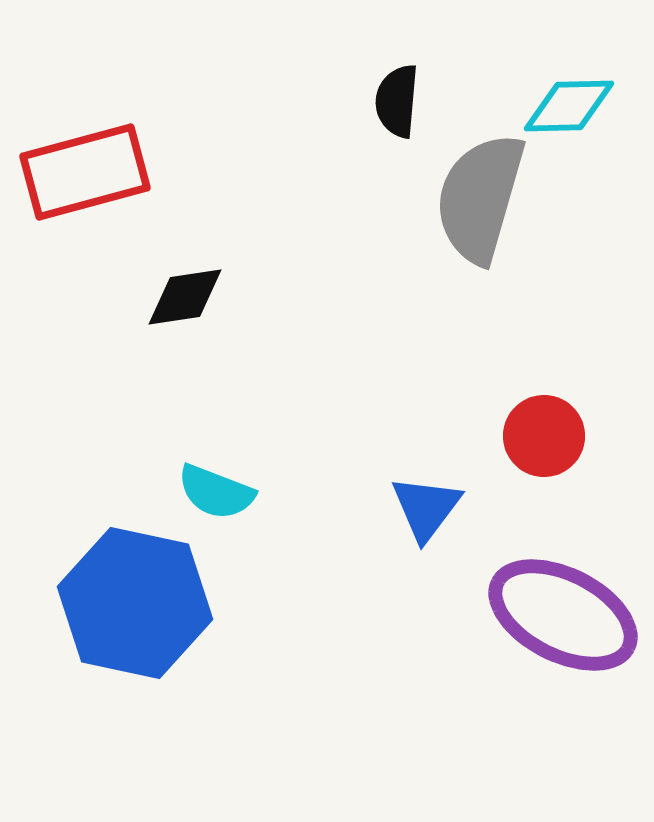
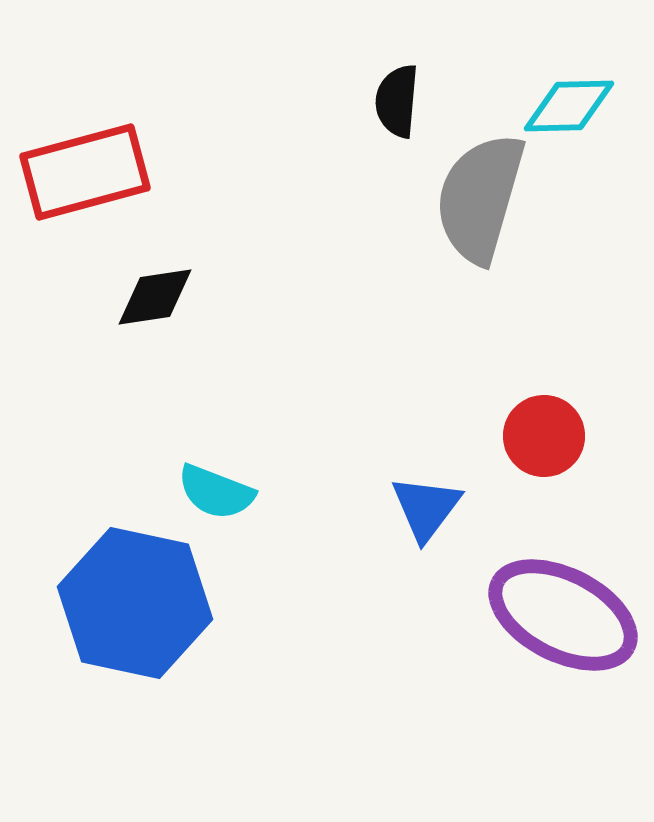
black diamond: moved 30 px left
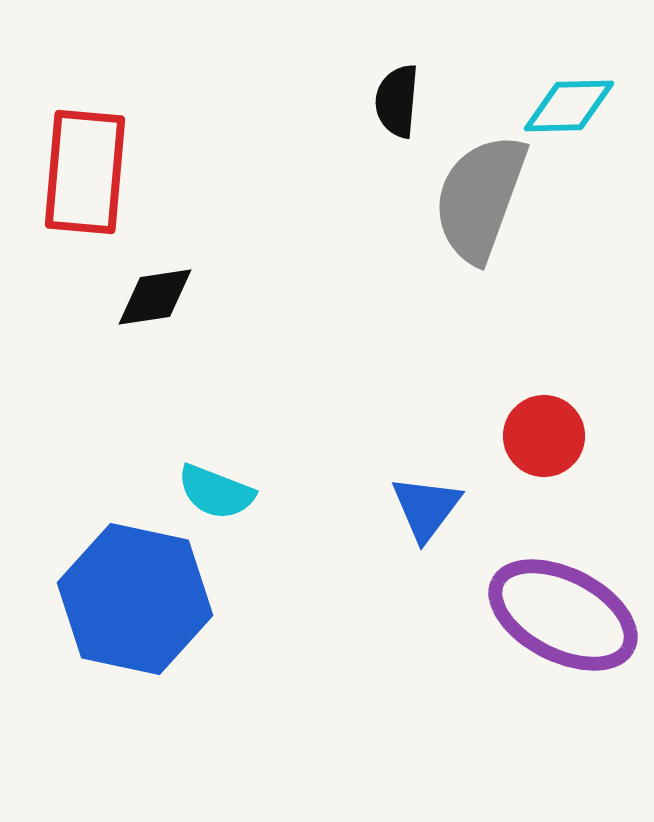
red rectangle: rotated 70 degrees counterclockwise
gray semicircle: rotated 4 degrees clockwise
blue hexagon: moved 4 px up
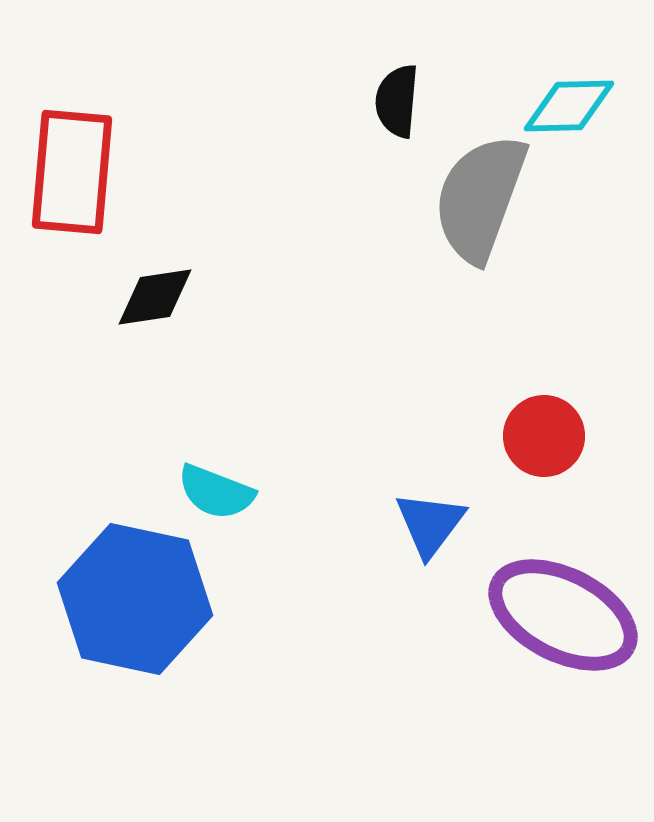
red rectangle: moved 13 px left
blue triangle: moved 4 px right, 16 px down
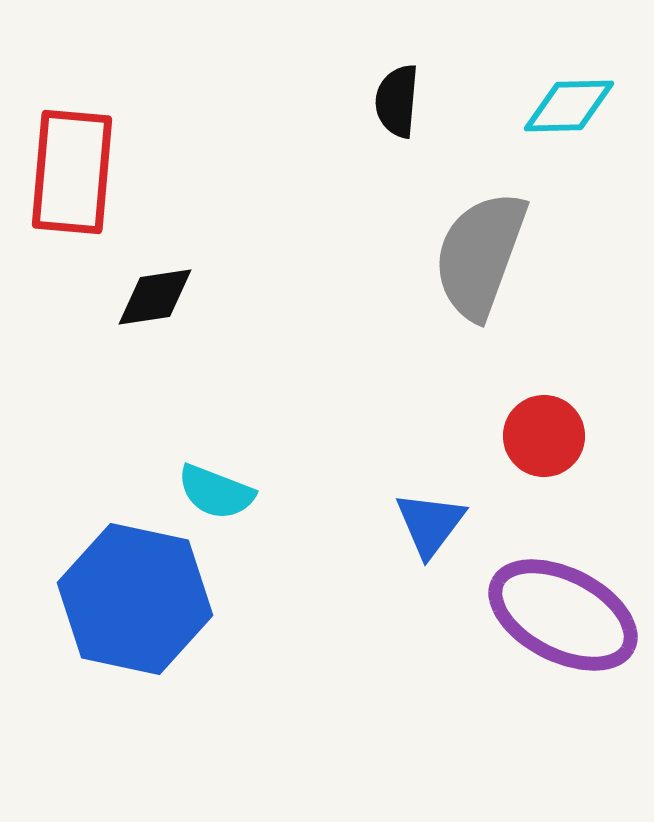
gray semicircle: moved 57 px down
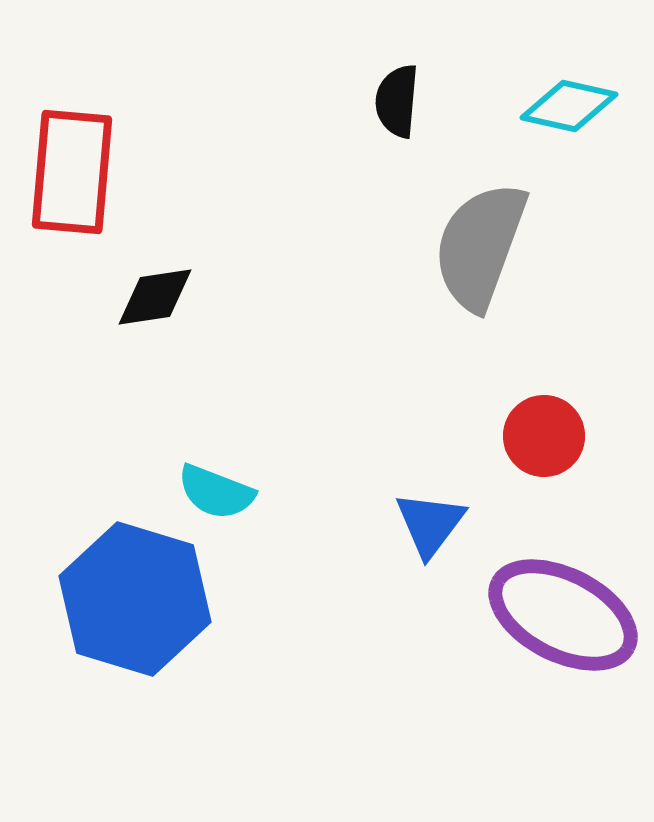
cyan diamond: rotated 14 degrees clockwise
gray semicircle: moved 9 px up
blue hexagon: rotated 5 degrees clockwise
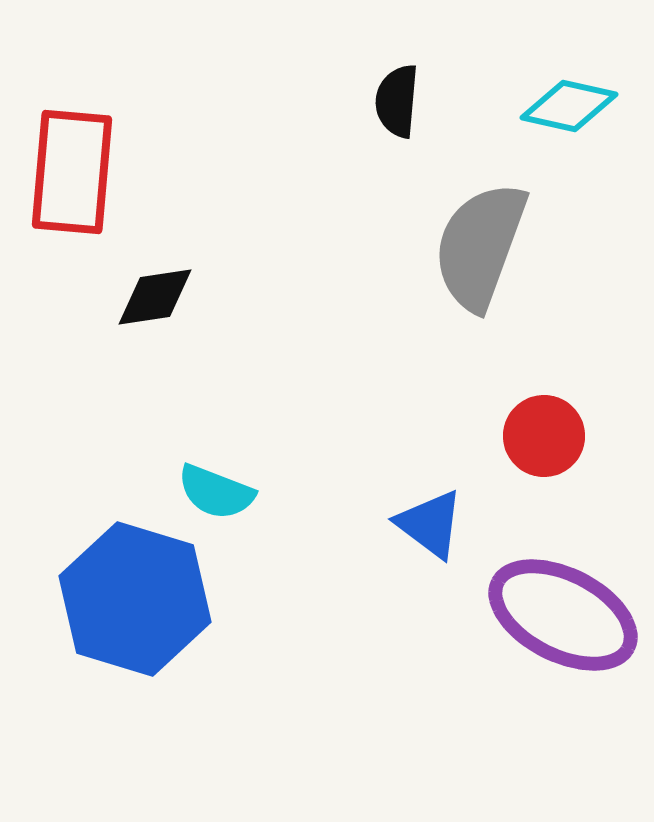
blue triangle: rotated 30 degrees counterclockwise
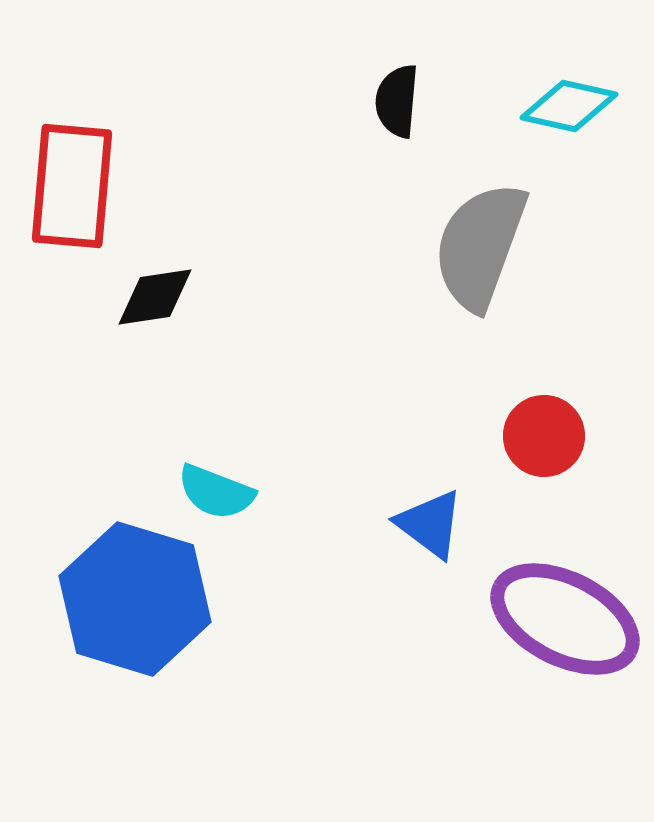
red rectangle: moved 14 px down
purple ellipse: moved 2 px right, 4 px down
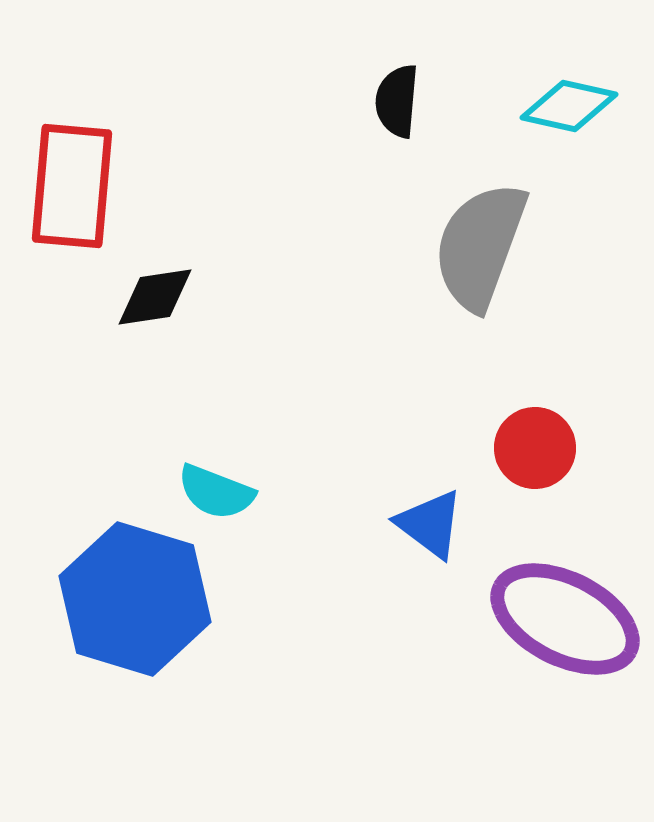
red circle: moved 9 px left, 12 px down
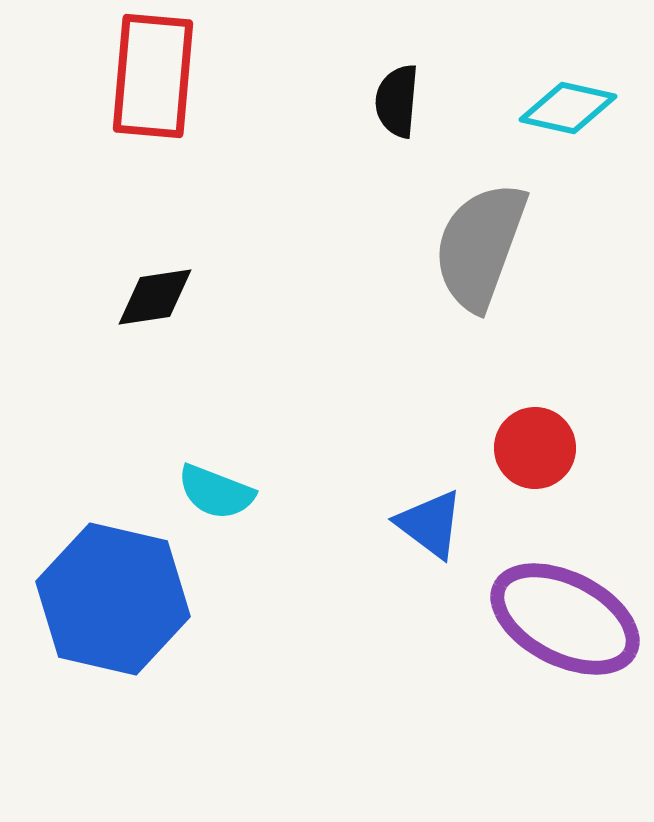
cyan diamond: moved 1 px left, 2 px down
red rectangle: moved 81 px right, 110 px up
blue hexagon: moved 22 px left; rotated 4 degrees counterclockwise
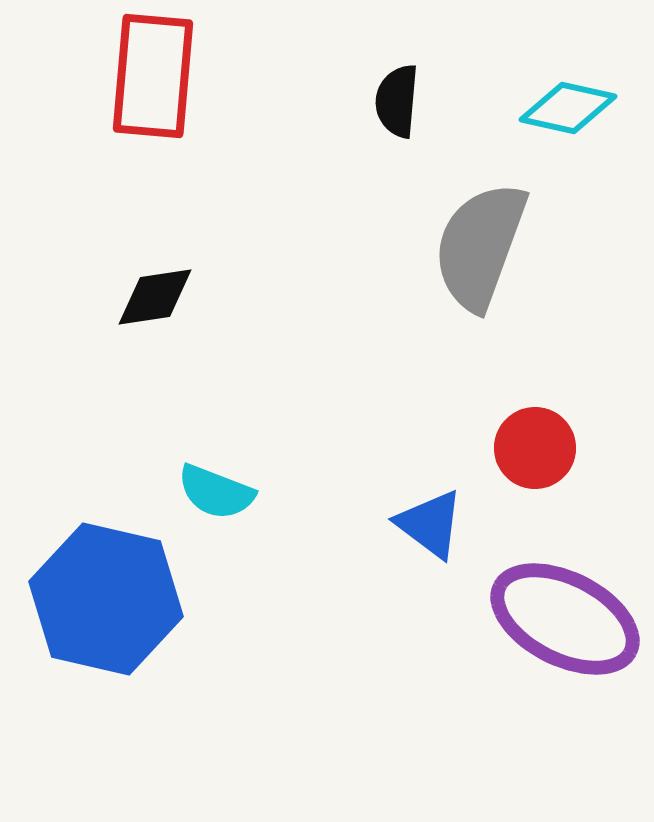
blue hexagon: moved 7 px left
